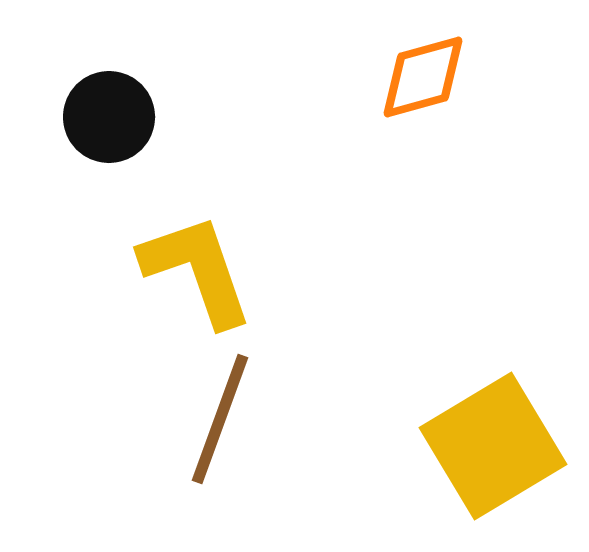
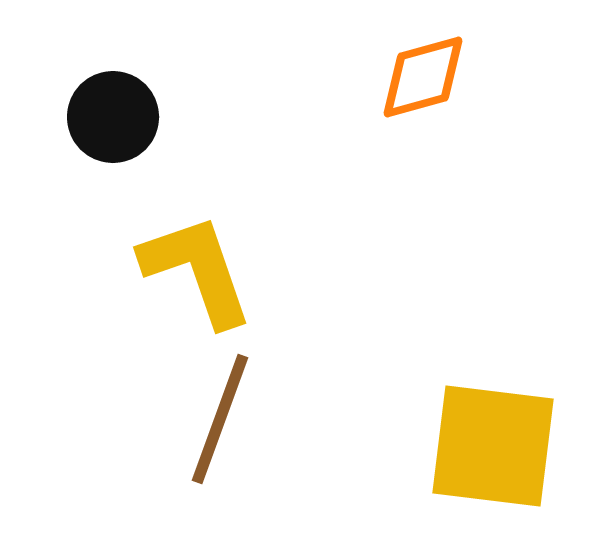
black circle: moved 4 px right
yellow square: rotated 38 degrees clockwise
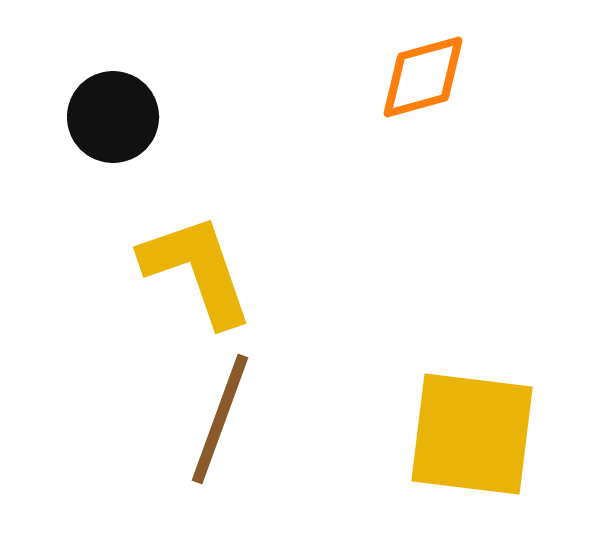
yellow square: moved 21 px left, 12 px up
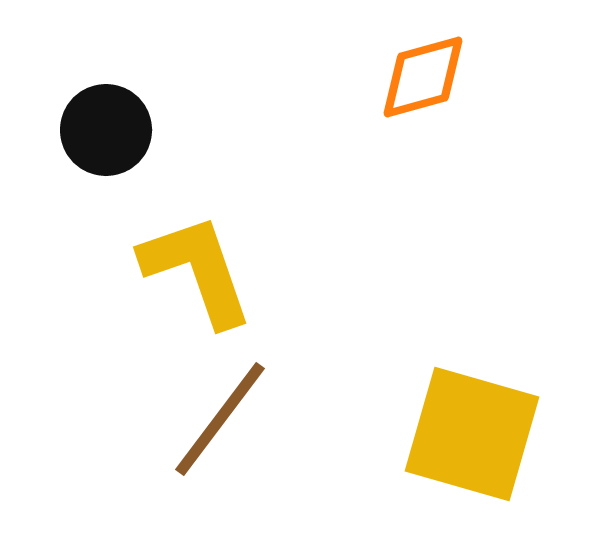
black circle: moved 7 px left, 13 px down
brown line: rotated 17 degrees clockwise
yellow square: rotated 9 degrees clockwise
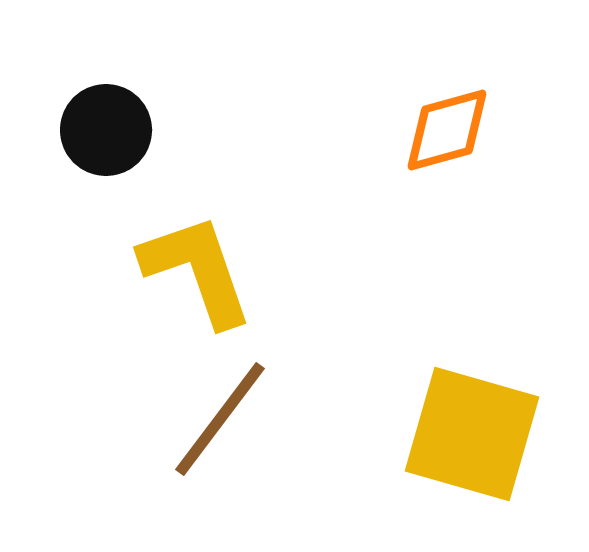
orange diamond: moved 24 px right, 53 px down
